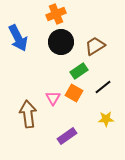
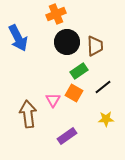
black circle: moved 6 px right
brown trapezoid: rotated 120 degrees clockwise
pink triangle: moved 2 px down
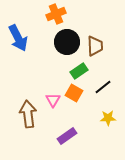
yellow star: moved 2 px right, 1 px up
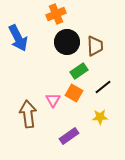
yellow star: moved 8 px left, 1 px up
purple rectangle: moved 2 px right
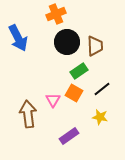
black line: moved 1 px left, 2 px down
yellow star: rotated 14 degrees clockwise
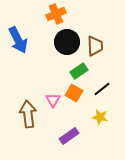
blue arrow: moved 2 px down
